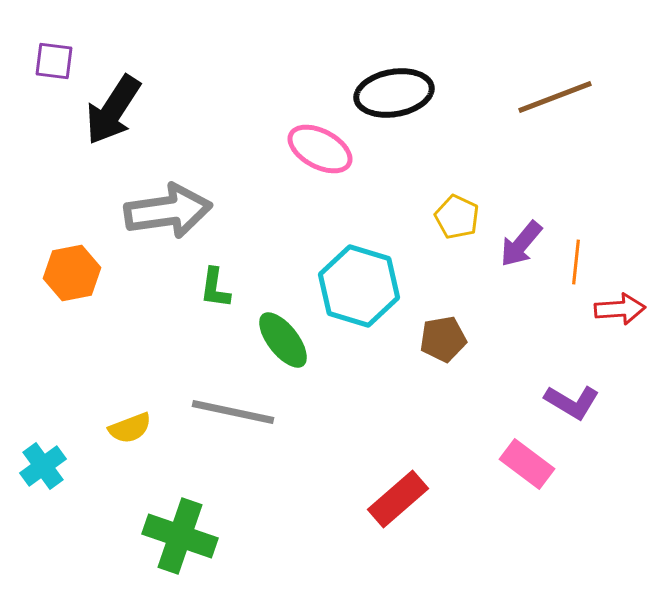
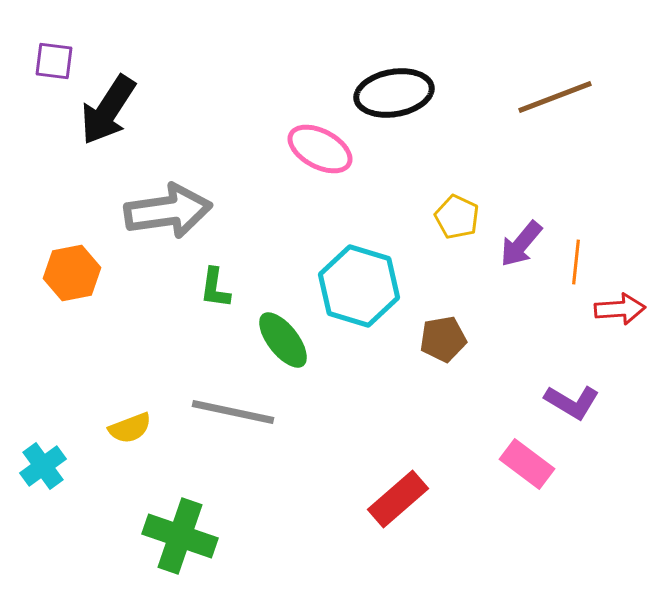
black arrow: moved 5 px left
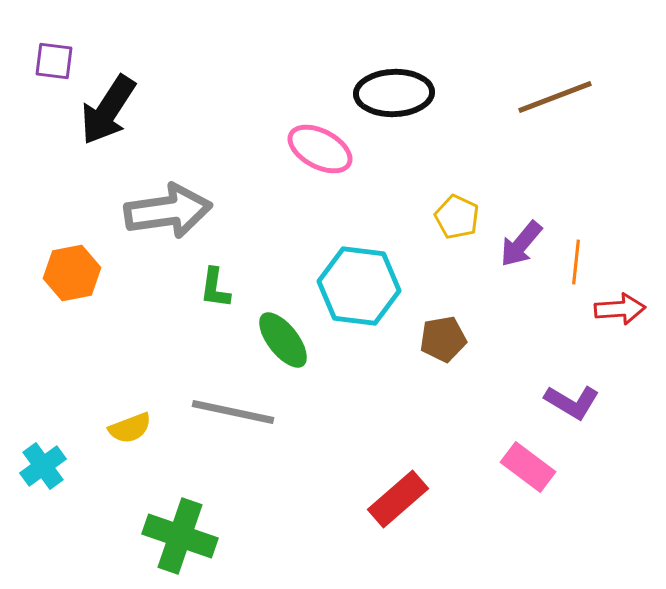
black ellipse: rotated 8 degrees clockwise
cyan hexagon: rotated 10 degrees counterclockwise
pink rectangle: moved 1 px right, 3 px down
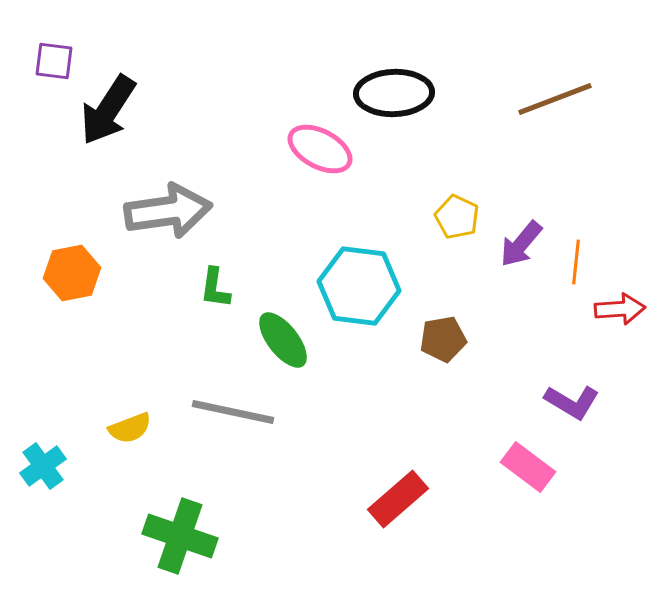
brown line: moved 2 px down
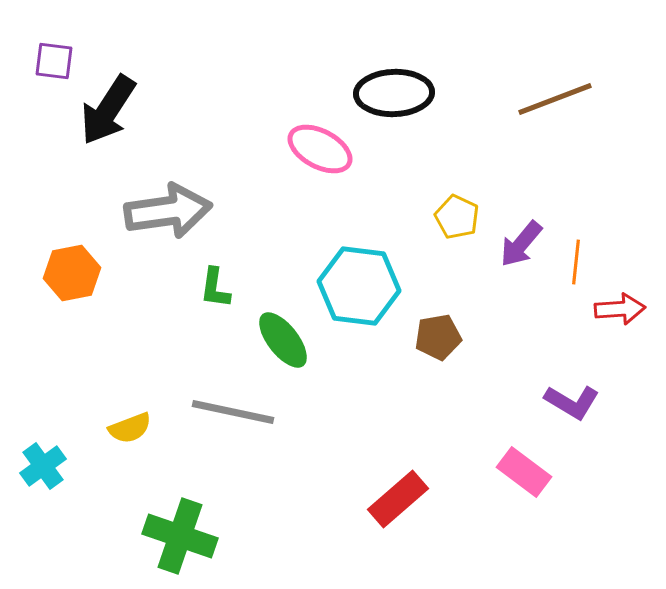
brown pentagon: moved 5 px left, 2 px up
pink rectangle: moved 4 px left, 5 px down
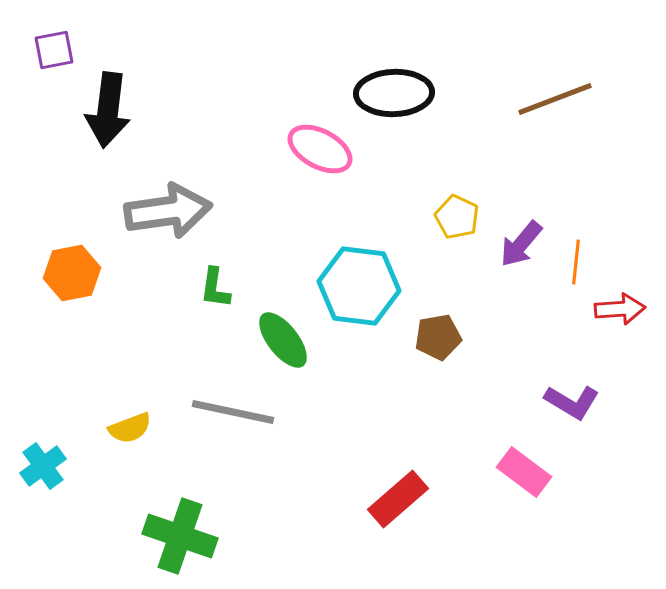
purple square: moved 11 px up; rotated 18 degrees counterclockwise
black arrow: rotated 26 degrees counterclockwise
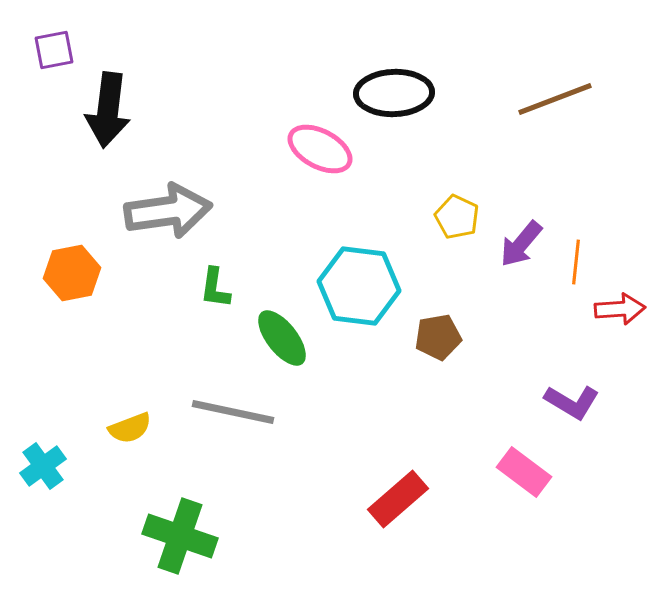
green ellipse: moved 1 px left, 2 px up
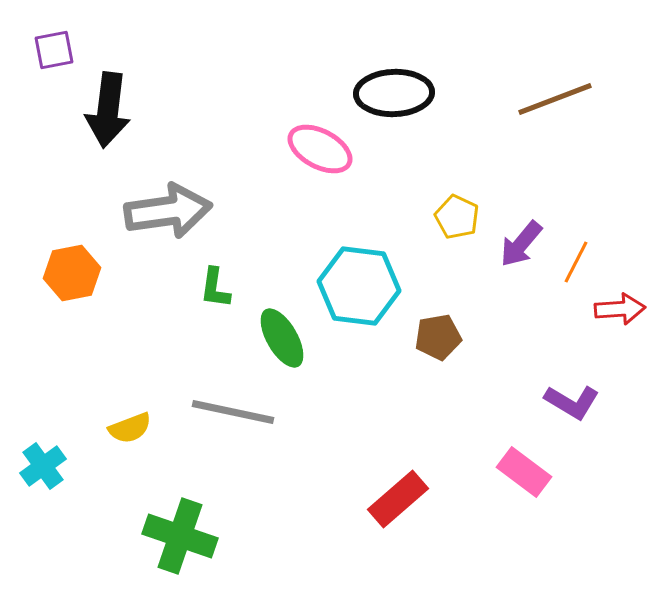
orange line: rotated 21 degrees clockwise
green ellipse: rotated 8 degrees clockwise
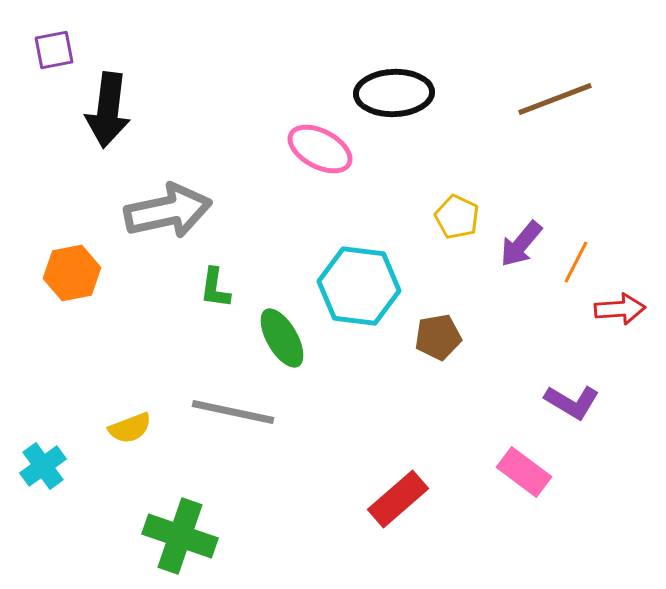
gray arrow: rotated 4 degrees counterclockwise
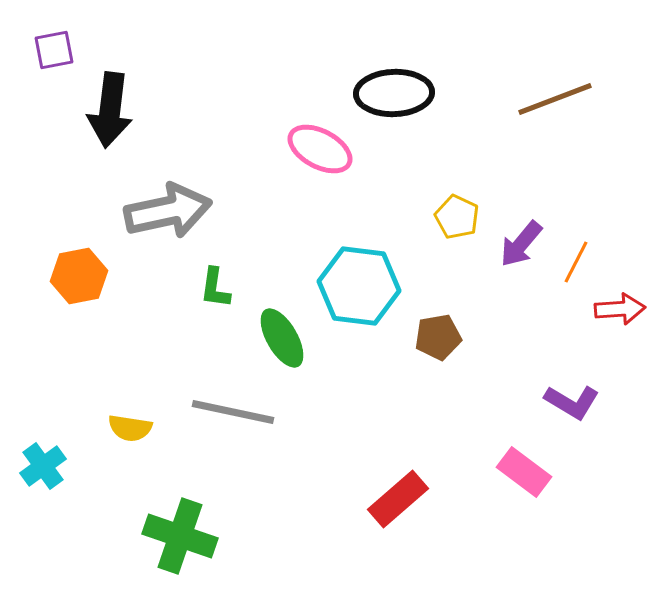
black arrow: moved 2 px right
orange hexagon: moved 7 px right, 3 px down
yellow semicircle: rotated 30 degrees clockwise
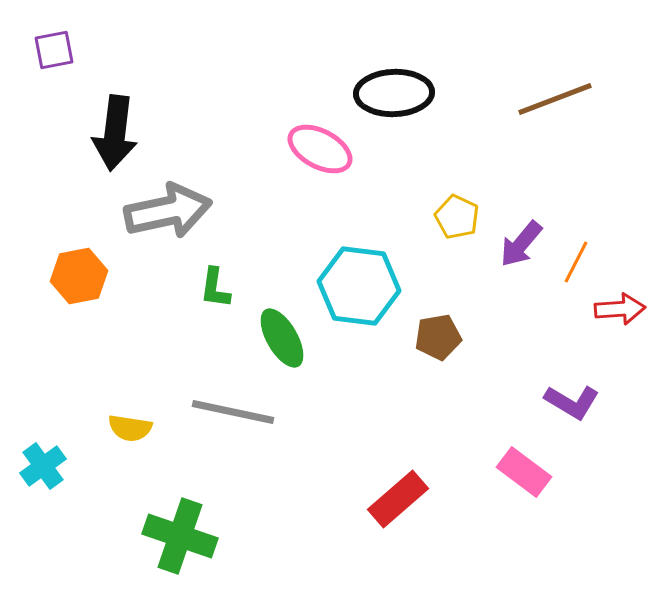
black arrow: moved 5 px right, 23 px down
